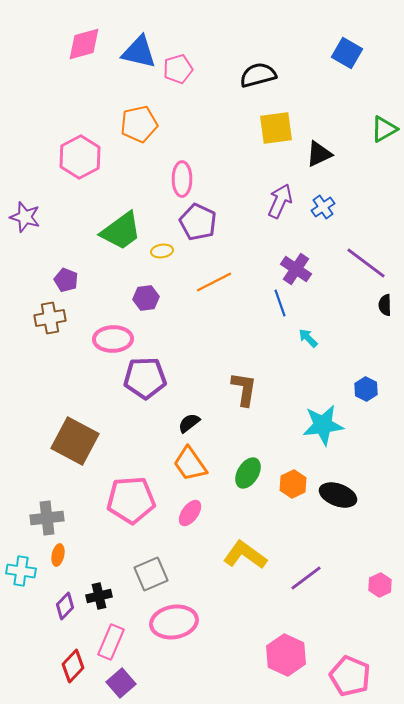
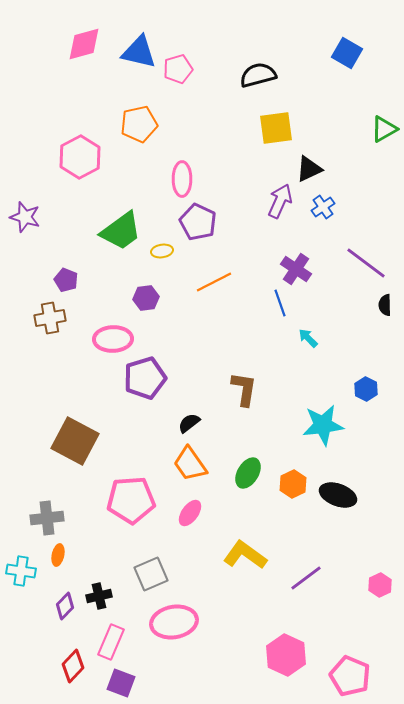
black triangle at (319, 154): moved 10 px left, 15 px down
purple pentagon at (145, 378): rotated 15 degrees counterclockwise
purple square at (121, 683): rotated 28 degrees counterclockwise
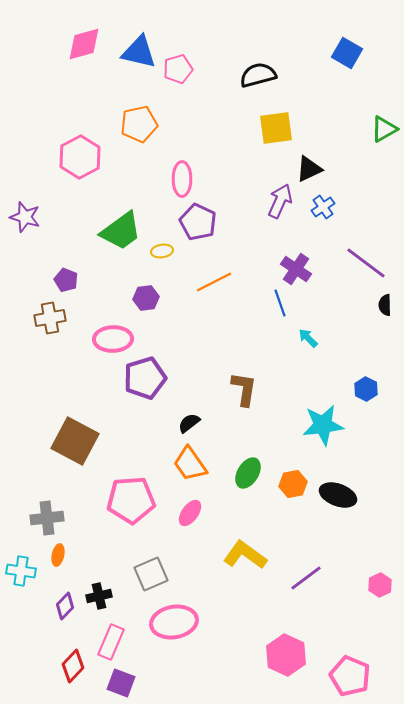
orange hexagon at (293, 484): rotated 16 degrees clockwise
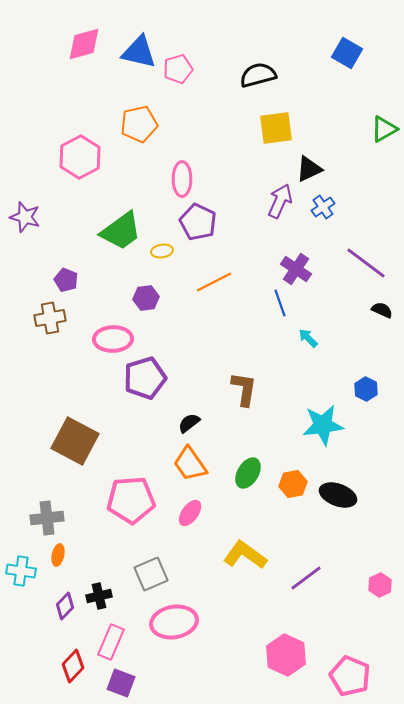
black semicircle at (385, 305): moved 3 px left, 5 px down; rotated 115 degrees clockwise
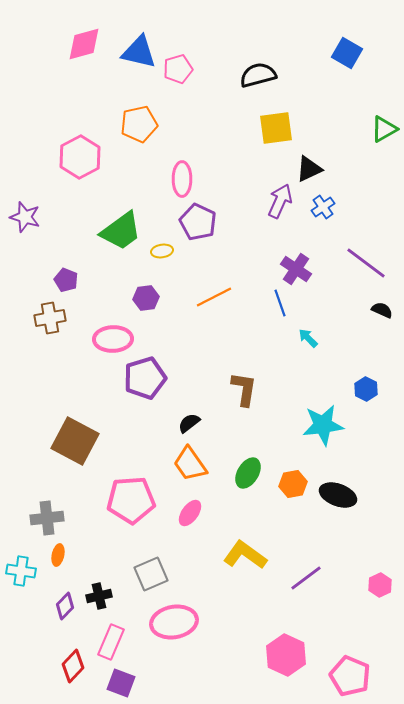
orange line at (214, 282): moved 15 px down
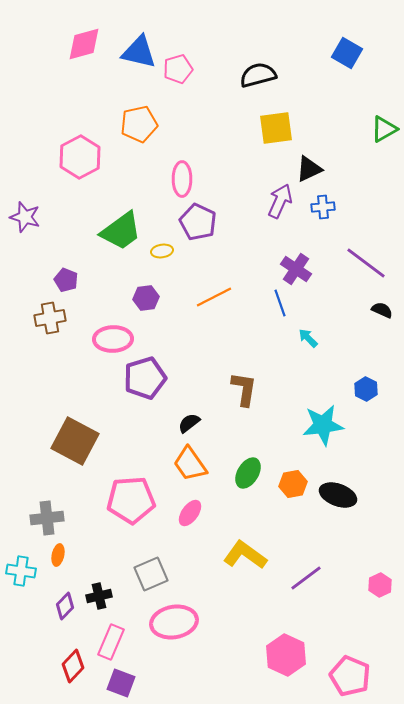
blue cross at (323, 207): rotated 30 degrees clockwise
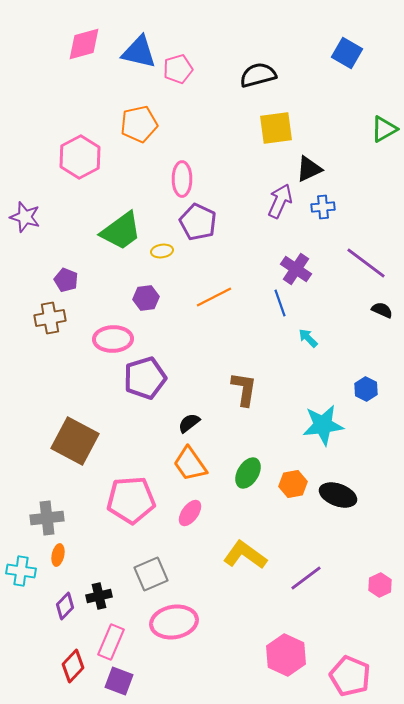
purple square at (121, 683): moved 2 px left, 2 px up
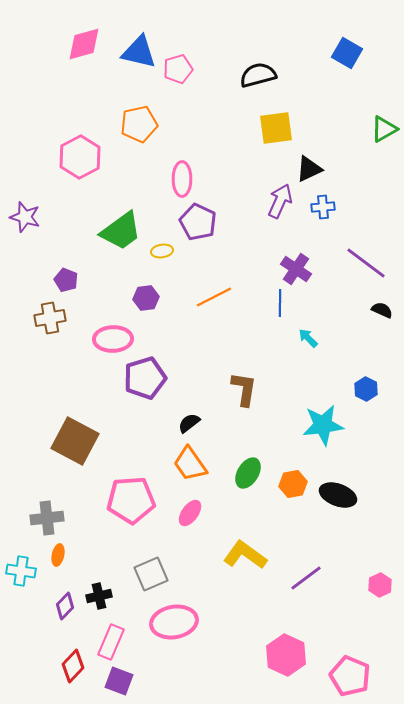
blue line at (280, 303): rotated 20 degrees clockwise
